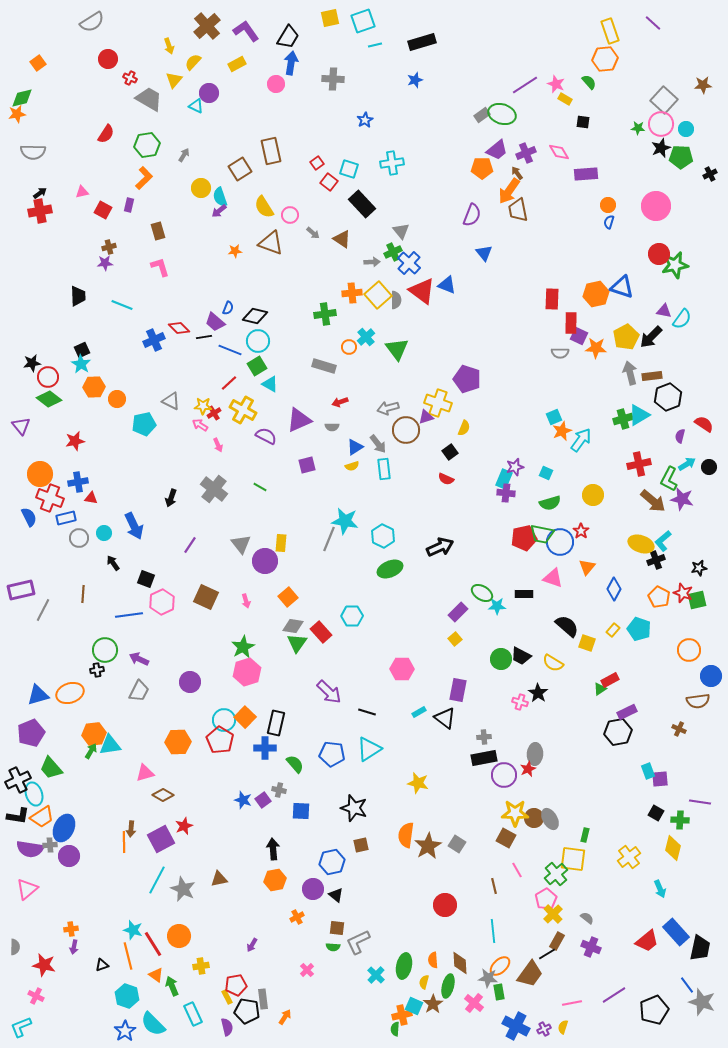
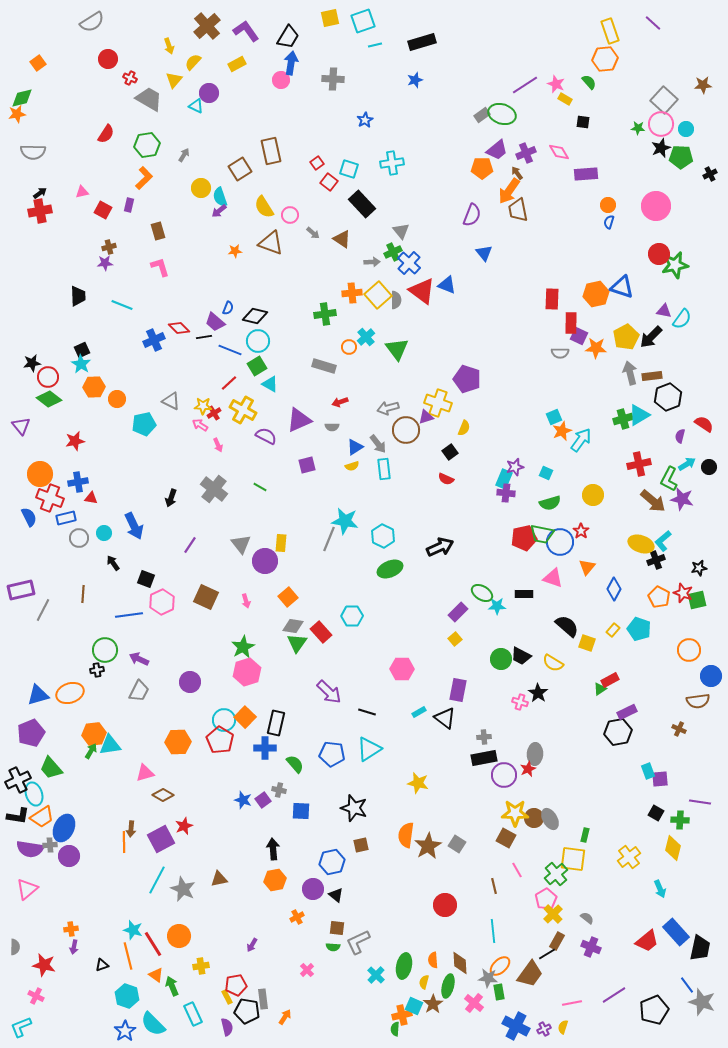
pink circle at (276, 84): moved 5 px right, 4 px up
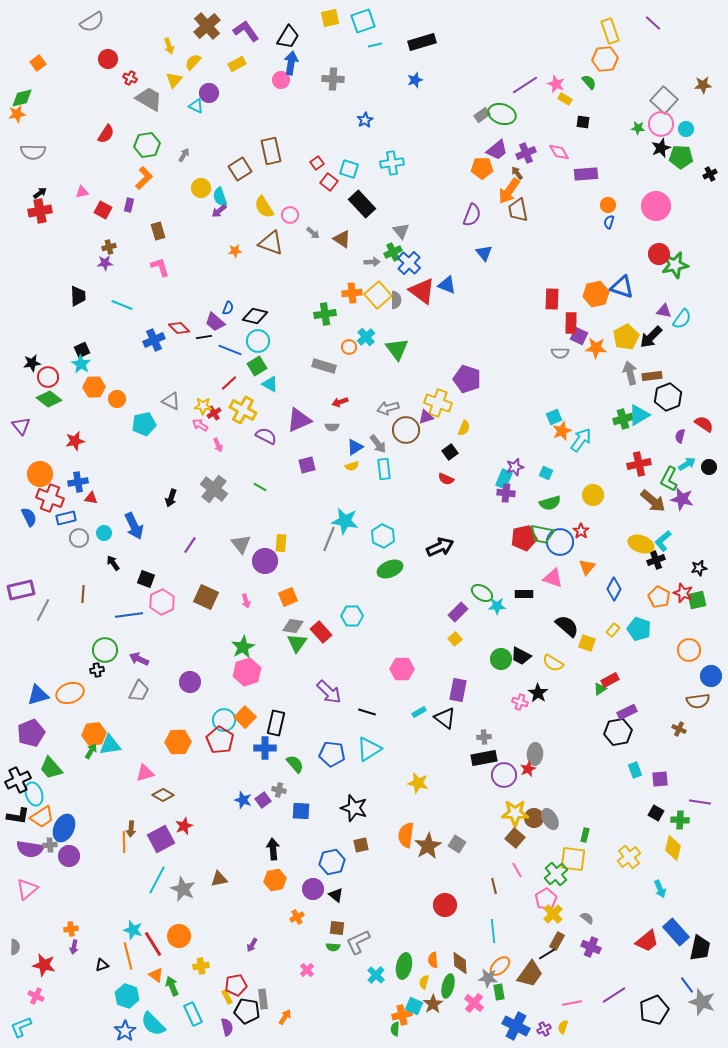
orange square at (288, 597): rotated 18 degrees clockwise
cyan rectangle at (648, 771): moved 13 px left, 1 px up
brown square at (506, 838): moved 9 px right; rotated 12 degrees clockwise
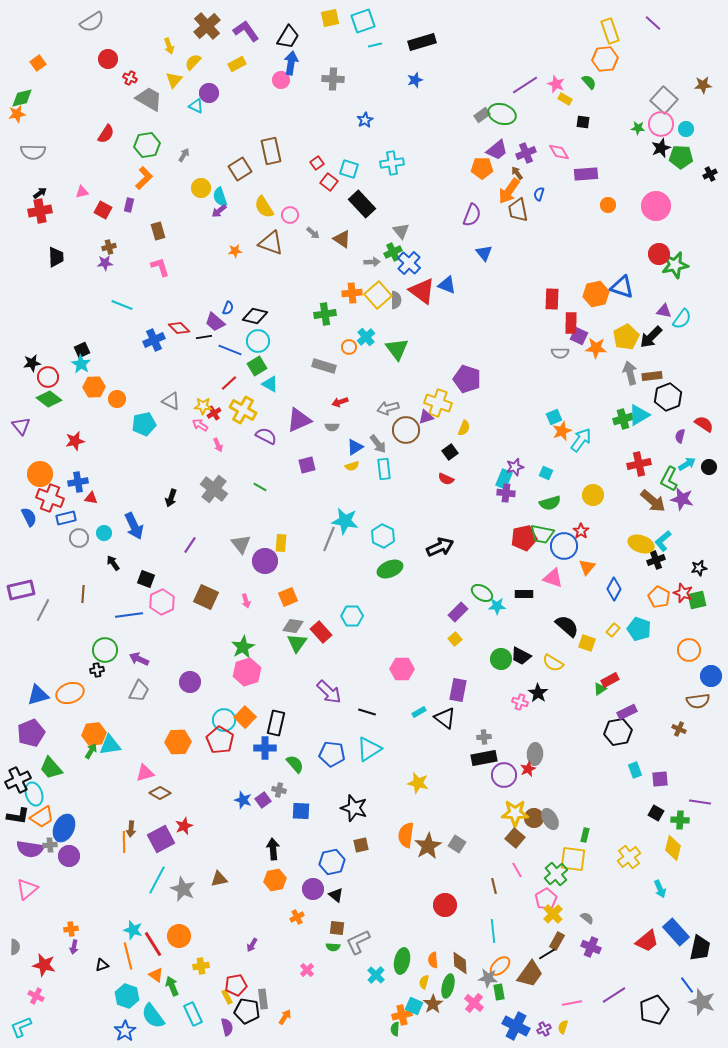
blue semicircle at (609, 222): moved 70 px left, 28 px up
black trapezoid at (78, 296): moved 22 px left, 39 px up
blue circle at (560, 542): moved 4 px right, 4 px down
brown diamond at (163, 795): moved 3 px left, 2 px up
green ellipse at (404, 966): moved 2 px left, 5 px up
cyan semicircle at (153, 1024): moved 8 px up; rotated 8 degrees clockwise
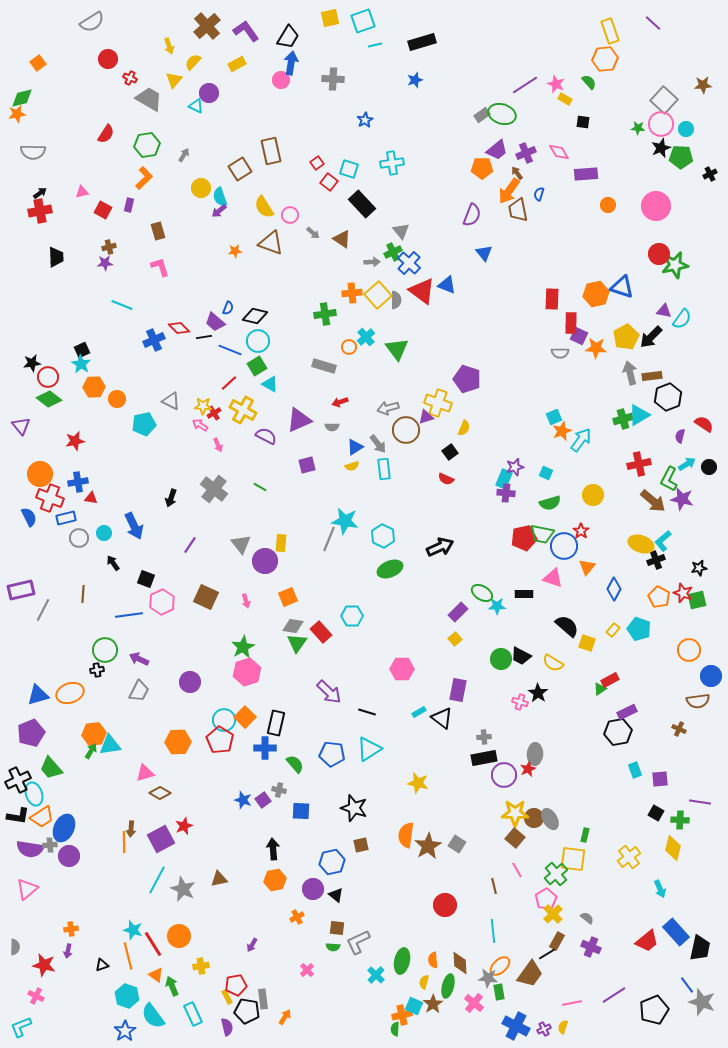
black triangle at (445, 718): moved 3 px left
purple arrow at (74, 947): moved 6 px left, 4 px down
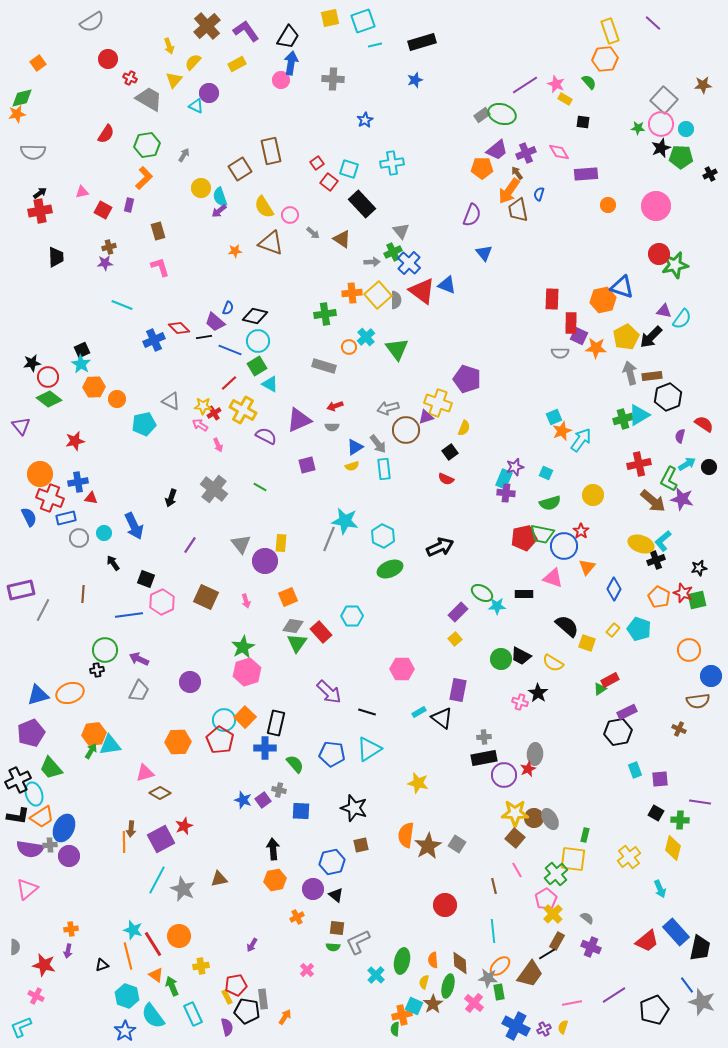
orange hexagon at (596, 294): moved 7 px right, 6 px down
red arrow at (340, 402): moved 5 px left, 4 px down
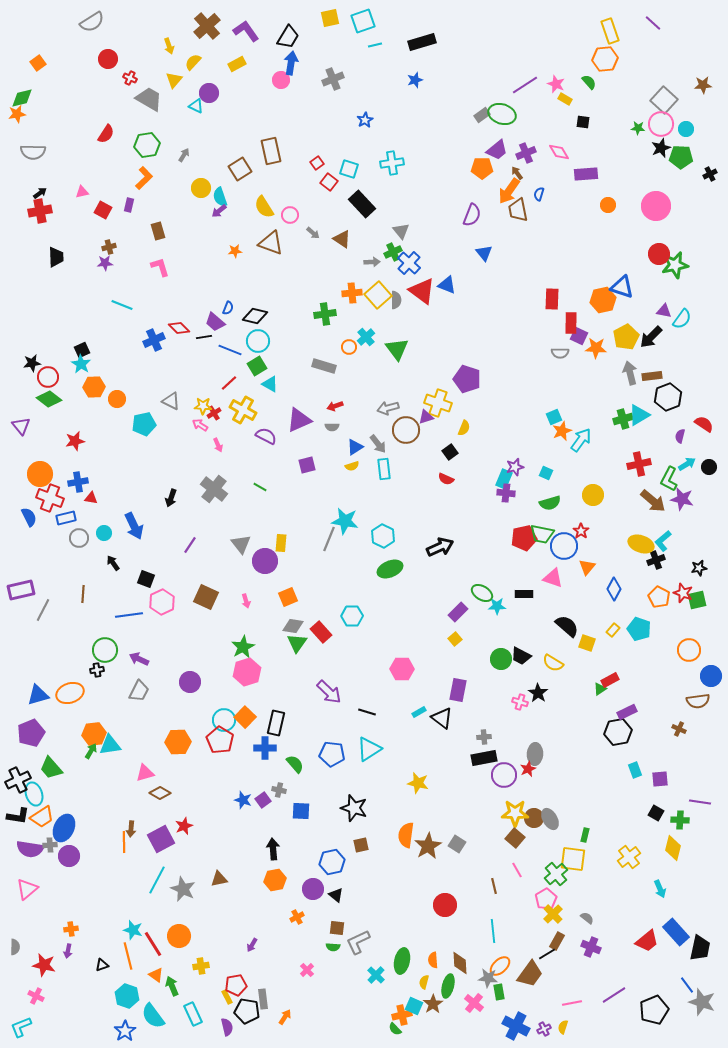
gray cross at (333, 79): rotated 25 degrees counterclockwise
green semicircle at (395, 1029): rotated 48 degrees counterclockwise
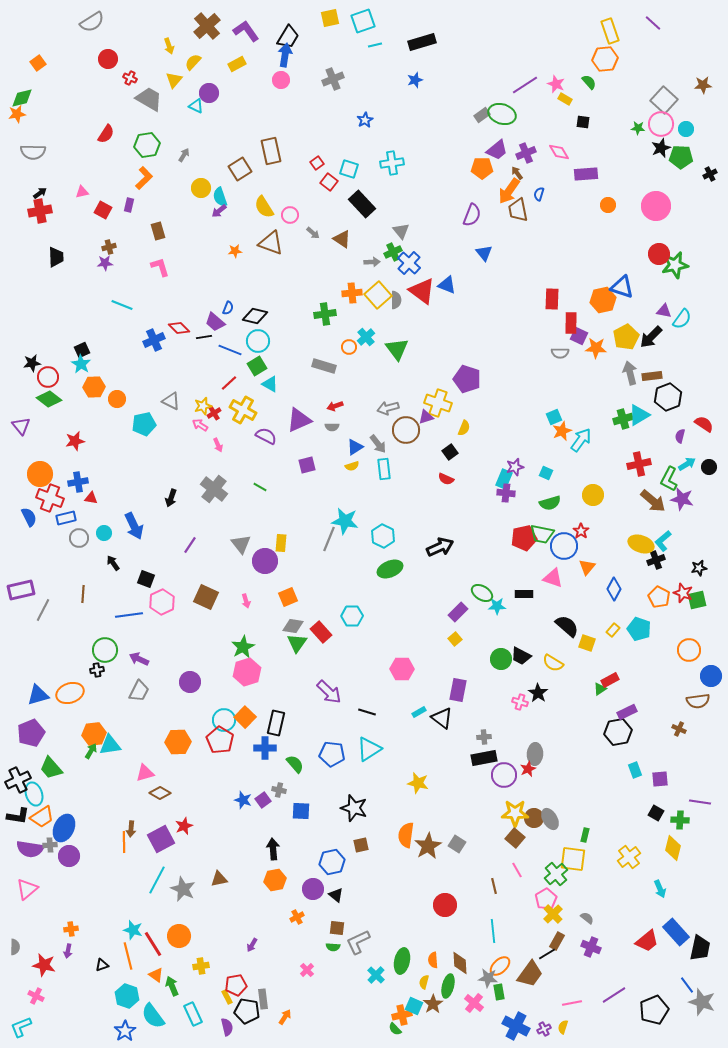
blue arrow at (291, 63): moved 6 px left, 8 px up
yellow star at (203, 406): rotated 18 degrees counterclockwise
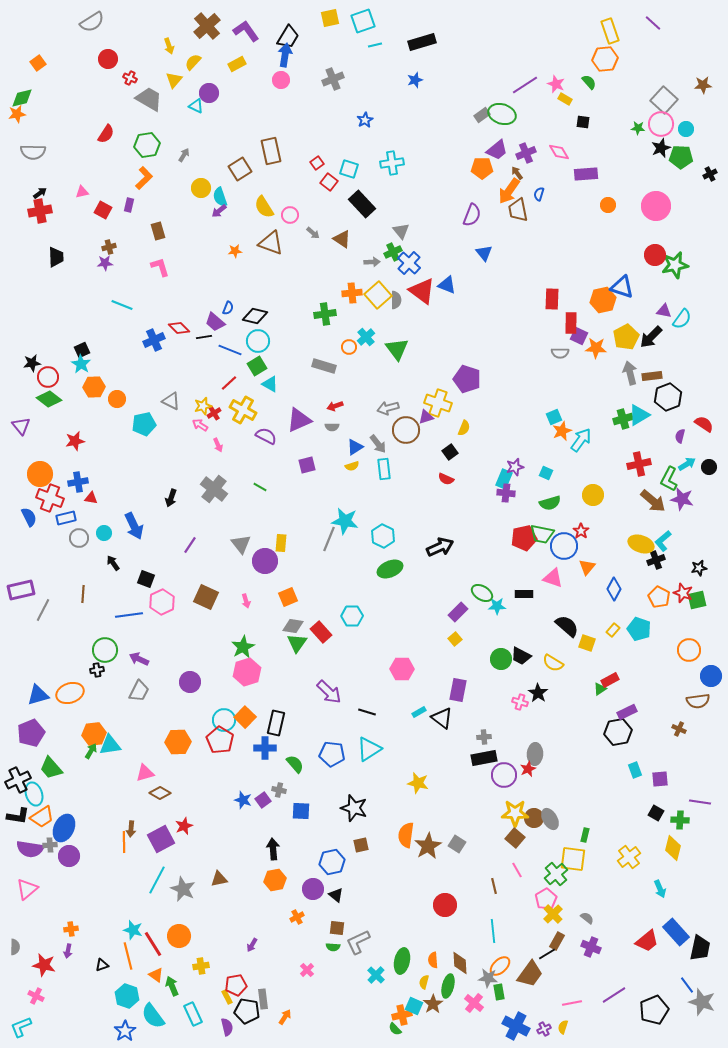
red circle at (659, 254): moved 4 px left, 1 px down
